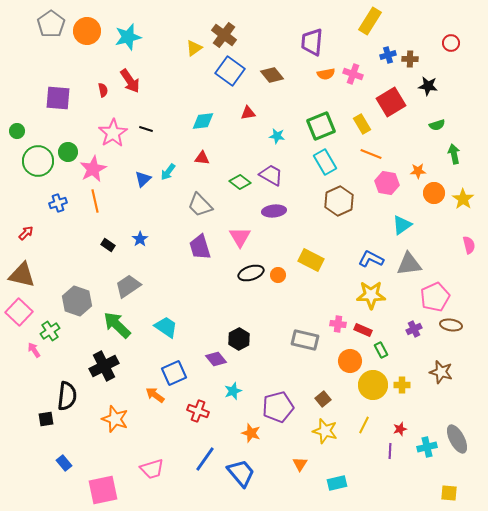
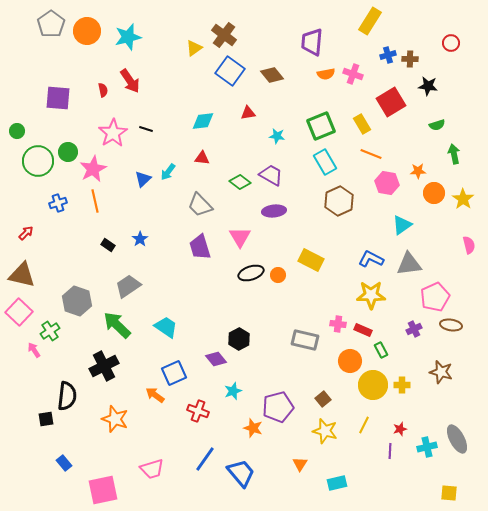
orange star at (251, 433): moved 2 px right, 5 px up
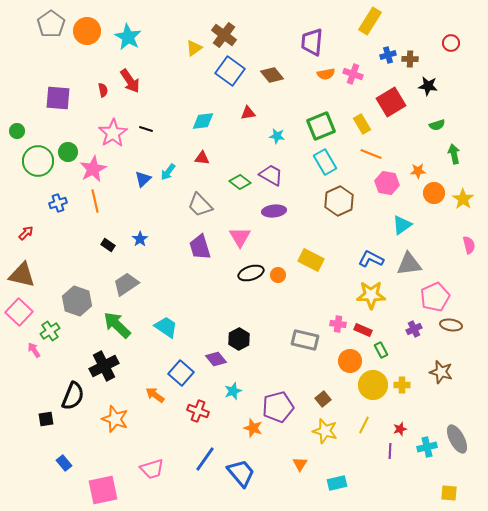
cyan star at (128, 37): rotated 28 degrees counterclockwise
gray trapezoid at (128, 286): moved 2 px left, 2 px up
blue square at (174, 373): moved 7 px right; rotated 25 degrees counterclockwise
black semicircle at (67, 396): moved 6 px right; rotated 16 degrees clockwise
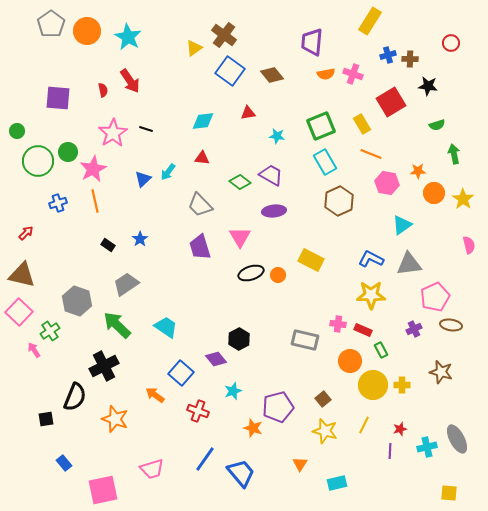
black semicircle at (73, 396): moved 2 px right, 1 px down
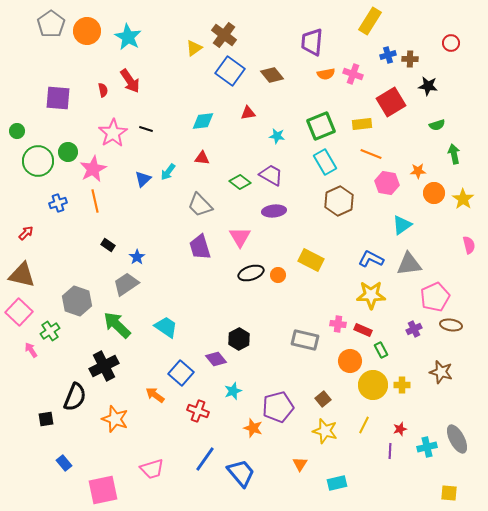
yellow rectangle at (362, 124): rotated 66 degrees counterclockwise
blue star at (140, 239): moved 3 px left, 18 px down
pink arrow at (34, 350): moved 3 px left
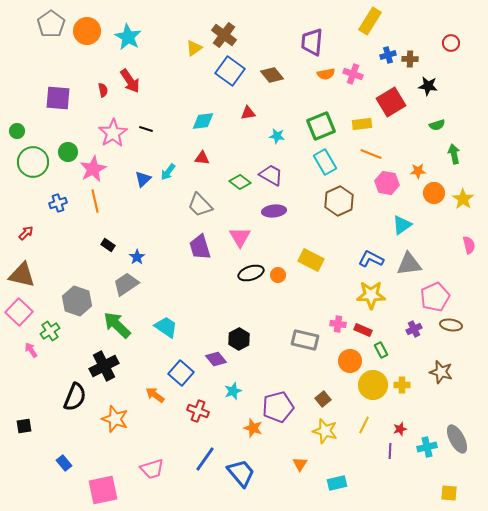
green circle at (38, 161): moved 5 px left, 1 px down
black square at (46, 419): moved 22 px left, 7 px down
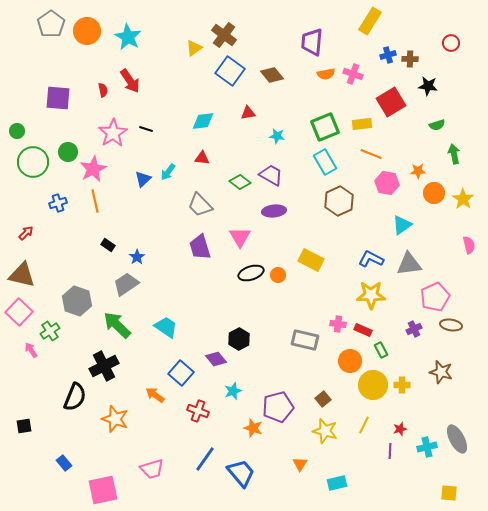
green square at (321, 126): moved 4 px right, 1 px down
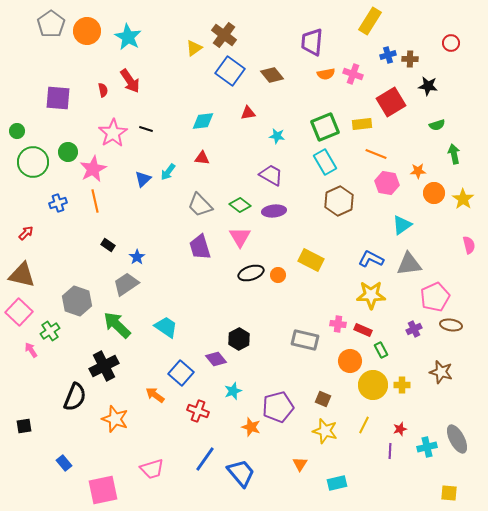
orange line at (371, 154): moved 5 px right
green diamond at (240, 182): moved 23 px down
brown square at (323, 399): rotated 28 degrees counterclockwise
orange star at (253, 428): moved 2 px left, 1 px up
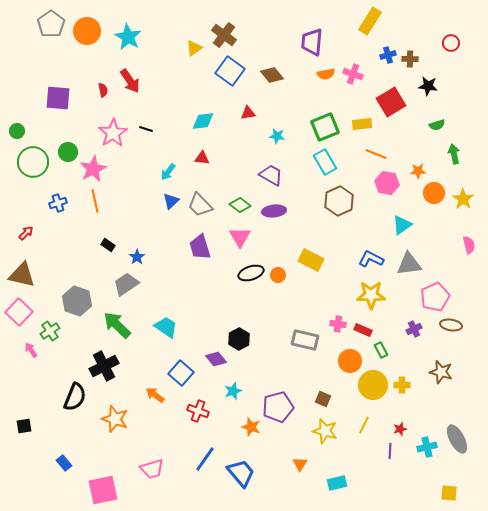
blue triangle at (143, 179): moved 28 px right, 22 px down
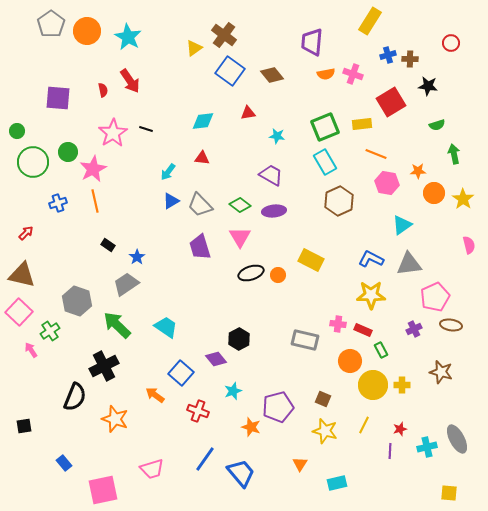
blue triangle at (171, 201): rotated 12 degrees clockwise
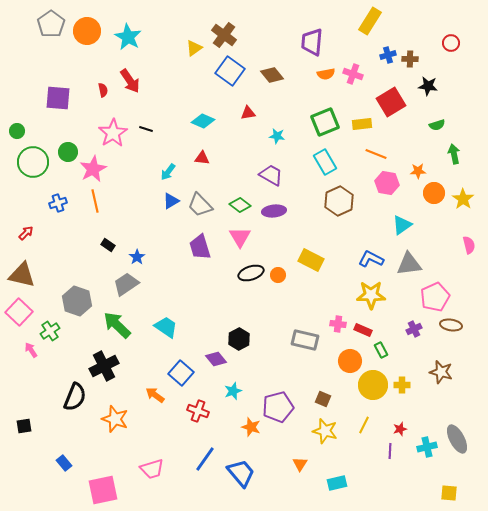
cyan diamond at (203, 121): rotated 30 degrees clockwise
green square at (325, 127): moved 5 px up
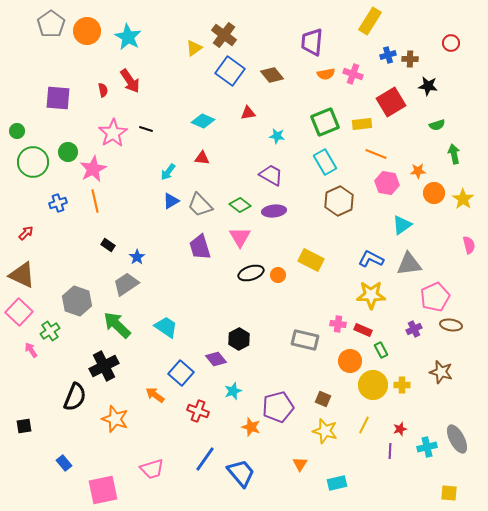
brown triangle at (22, 275): rotated 12 degrees clockwise
